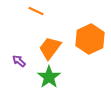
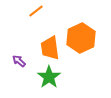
orange line: rotated 63 degrees counterclockwise
orange hexagon: moved 9 px left, 1 px up
orange trapezoid: rotated 45 degrees counterclockwise
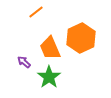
orange line: moved 1 px down
orange trapezoid: rotated 15 degrees counterclockwise
purple arrow: moved 5 px right, 1 px down
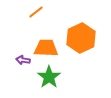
orange trapezoid: moved 4 px left; rotated 115 degrees clockwise
purple arrow: moved 1 px left, 2 px up; rotated 32 degrees counterclockwise
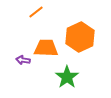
orange hexagon: moved 1 px left, 1 px up
green star: moved 18 px right
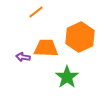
purple arrow: moved 3 px up
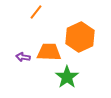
orange line: rotated 14 degrees counterclockwise
orange trapezoid: moved 3 px right, 4 px down
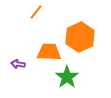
purple arrow: moved 5 px left, 7 px down
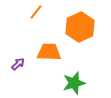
orange hexagon: moved 10 px up
purple arrow: rotated 128 degrees clockwise
green star: moved 7 px right, 6 px down; rotated 20 degrees clockwise
